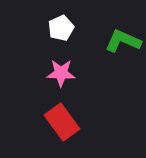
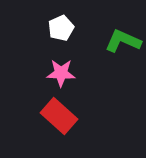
red rectangle: moved 3 px left, 6 px up; rotated 12 degrees counterclockwise
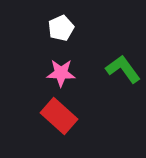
green L-shape: moved 28 px down; rotated 30 degrees clockwise
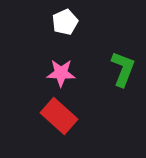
white pentagon: moved 4 px right, 6 px up
green L-shape: rotated 57 degrees clockwise
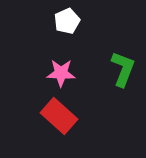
white pentagon: moved 2 px right, 1 px up
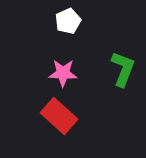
white pentagon: moved 1 px right
pink star: moved 2 px right
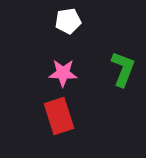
white pentagon: rotated 15 degrees clockwise
red rectangle: rotated 30 degrees clockwise
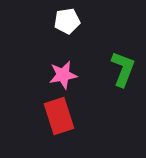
white pentagon: moved 1 px left
pink star: moved 2 px down; rotated 12 degrees counterclockwise
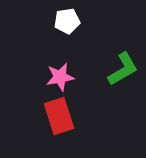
green L-shape: rotated 39 degrees clockwise
pink star: moved 3 px left, 2 px down
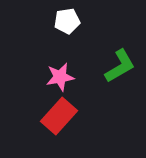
green L-shape: moved 3 px left, 3 px up
red rectangle: rotated 60 degrees clockwise
